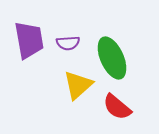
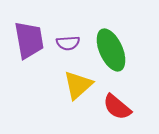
green ellipse: moved 1 px left, 8 px up
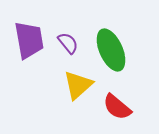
purple semicircle: rotated 125 degrees counterclockwise
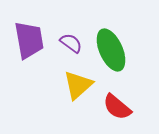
purple semicircle: moved 3 px right; rotated 15 degrees counterclockwise
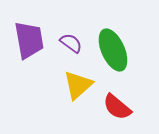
green ellipse: moved 2 px right
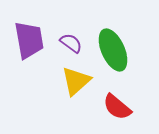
yellow triangle: moved 2 px left, 4 px up
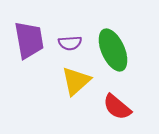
purple semicircle: moved 1 px left; rotated 140 degrees clockwise
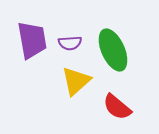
purple trapezoid: moved 3 px right
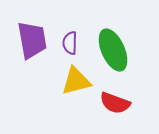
purple semicircle: rotated 95 degrees clockwise
yellow triangle: rotated 28 degrees clockwise
red semicircle: moved 2 px left, 4 px up; rotated 20 degrees counterclockwise
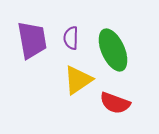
purple semicircle: moved 1 px right, 5 px up
yellow triangle: moved 2 px right, 1 px up; rotated 20 degrees counterclockwise
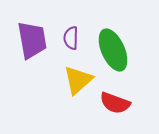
yellow triangle: rotated 8 degrees counterclockwise
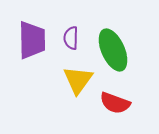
purple trapezoid: rotated 9 degrees clockwise
yellow triangle: rotated 12 degrees counterclockwise
